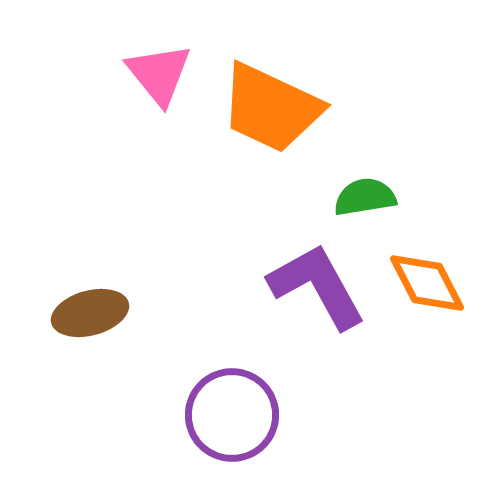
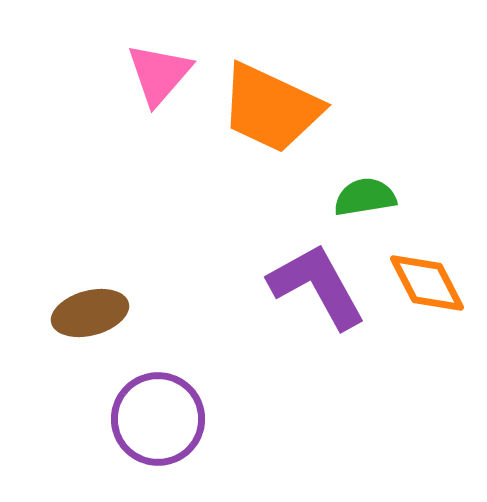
pink triangle: rotated 20 degrees clockwise
purple circle: moved 74 px left, 4 px down
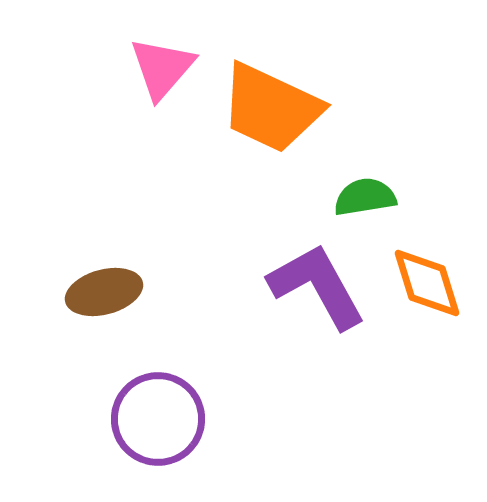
pink triangle: moved 3 px right, 6 px up
orange diamond: rotated 10 degrees clockwise
brown ellipse: moved 14 px right, 21 px up
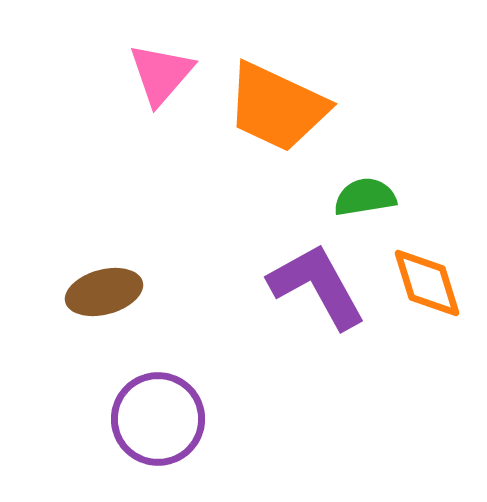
pink triangle: moved 1 px left, 6 px down
orange trapezoid: moved 6 px right, 1 px up
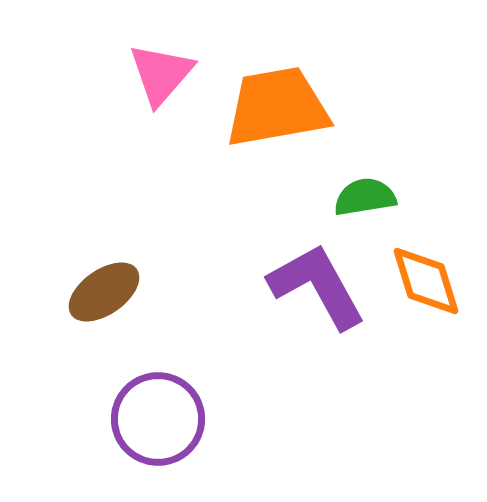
orange trapezoid: rotated 145 degrees clockwise
orange diamond: moved 1 px left, 2 px up
brown ellipse: rotated 20 degrees counterclockwise
